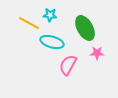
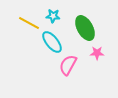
cyan star: moved 3 px right, 1 px down
cyan ellipse: rotated 35 degrees clockwise
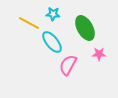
cyan star: moved 2 px up
pink star: moved 2 px right, 1 px down
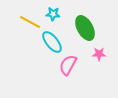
yellow line: moved 1 px right, 1 px up
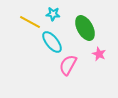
pink star: rotated 24 degrees clockwise
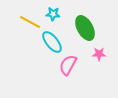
pink star: rotated 24 degrees counterclockwise
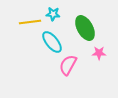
yellow line: rotated 35 degrees counterclockwise
pink star: moved 1 px up
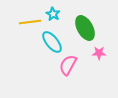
cyan star: rotated 24 degrees clockwise
